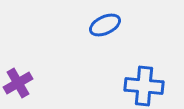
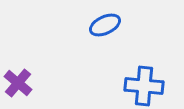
purple cross: rotated 20 degrees counterclockwise
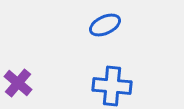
blue cross: moved 32 px left
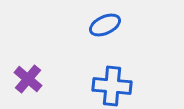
purple cross: moved 10 px right, 4 px up
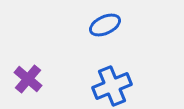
blue cross: rotated 27 degrees counterclockwise
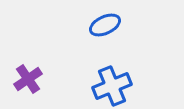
purple cross: rotated 16 degrees clockwise
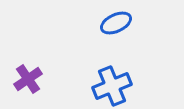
blue ellipse: moved 11 px right, 2 px up
